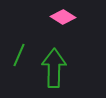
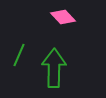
pink diamond: rotated 15 degrees clockwise
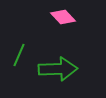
green arrow: moved 4 px right, 1 px down; rotated 87 degrees clockwise
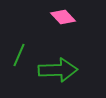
green arrow: moved 1 px down
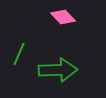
green line: moved 1 px up
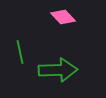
green line: moved 1 px right, 2 px up; rotated 35 degrees counterclockwise
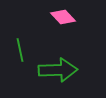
green line: moved 2 px up
